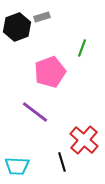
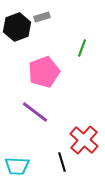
pink pentagon: moved 6 px left
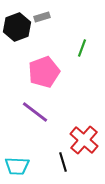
black line: moved 1 px right
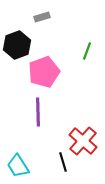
black hexagon: moved 18 px down
green line: moved 5 px right, 3 px down
purple line: moved 3 px right; rotated 52 degrees clockwise
red cross: moved 1 px left, 1 px down
cyan trapezoid: moved 1 px right; rotated 55 degrees clockwise
